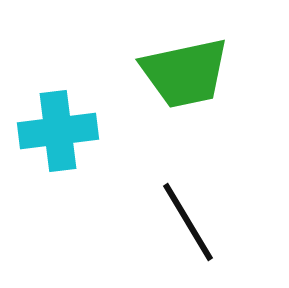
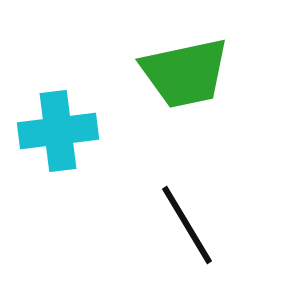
black line: moved 1 px left, 3 px down
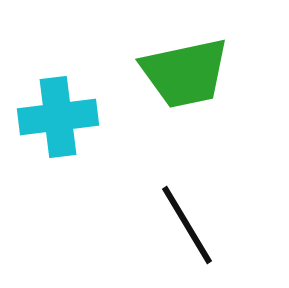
cyan cross: moved 14 px up
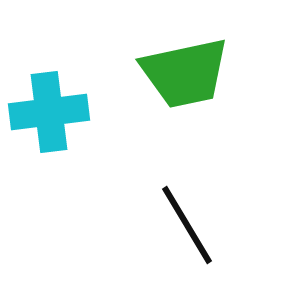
cyan cross: moved 9 px left, 5 px up
